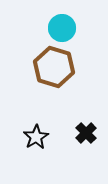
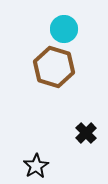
cyan circle: moved 2 px right, 1 px down
black star: moved 29 px down
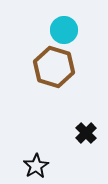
cyan circle: moved 1 px down
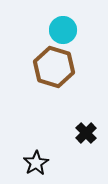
cyan circle: moved 1 px left
black star: moved 3 px up
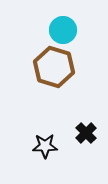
black star: moved 9 px right, 17 px up; rotated 30 degrees clockwise
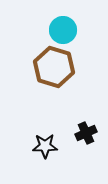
black cross: rotated 20 degrees clockwise
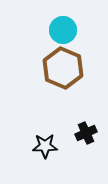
brown hexagon: moved 9 px right, 1 px down; rotated 6 degrees clockwise
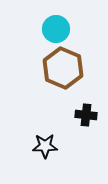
cyan circle: moved 7 px left, 1 px up
black cross: moved 18 px up; rotated 30 degrees clockwise
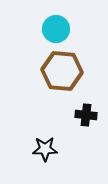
brown hexagon: moved 1 px left, 3 px down; rotated 18 degrees counterclockwise
black star: moved 3 px down
